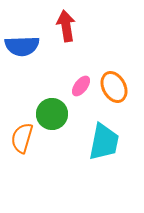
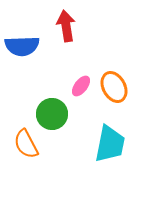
orange semicircle: moved 4 px right, 6 px down; rotated 44 degrees counterclockwise
cyan trapezoid: moved 6 px right, 2 px down
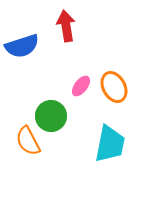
blue semicircle: rotated 16 degrees counterclockwise
green circle: moved 1 px left, 2 px down
orange semicircle: moved 2 px right, 3 px up
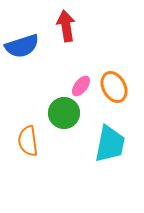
green circle: moved 13 px right, 3 px up
orange semicircle: rotated 20 degrees clockwise
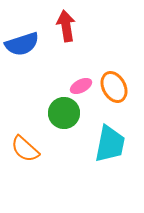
blue semicircle: moved 2 px up
pink ellipse: rotated 25 degrees clockwise
orange semicircle: moved 3 px left, 8 px down; rotated 40 degrees counterclockwise
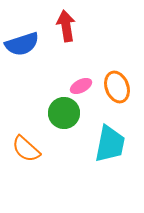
orange ellipse: moved 3 px right; rotated 8 degrees clockwise
orange semicircle: moved 1 px right
